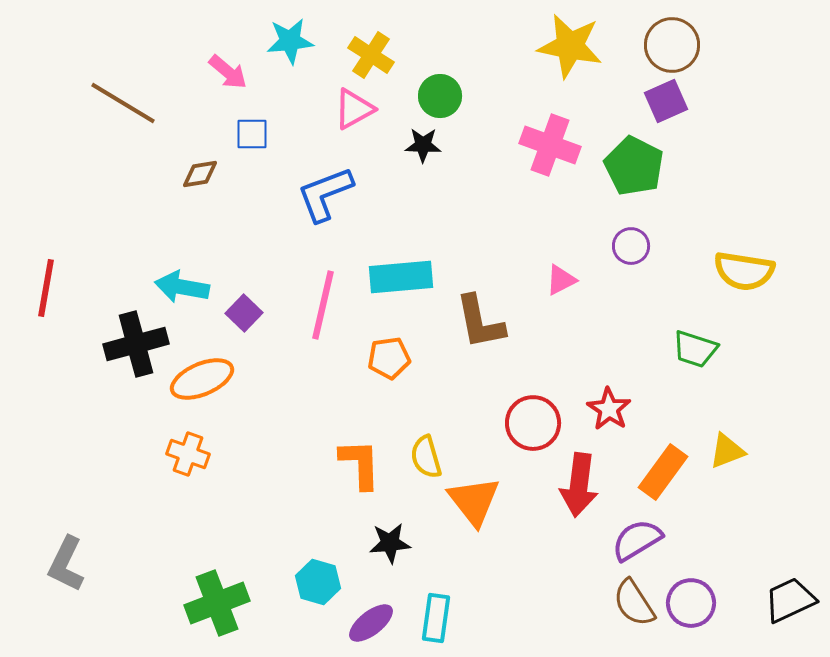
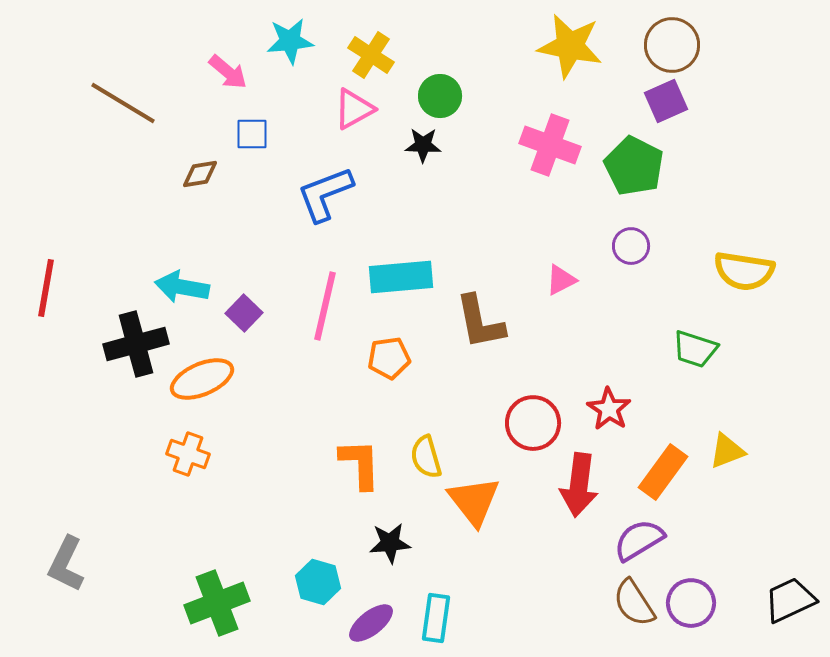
pink line at (323, 305): moved 2 px right, 1 px down
purple semicircle at (637, 540): moved 2 px right
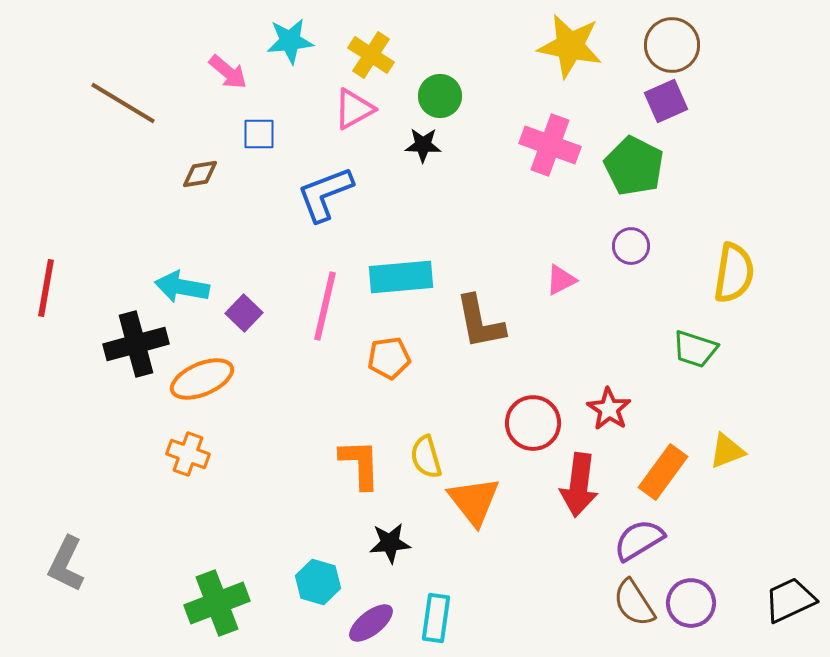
blue square at (252, 134): moved 7 px right
yellow semicircle at (744, 271): moved 10 px left, 2 px down; rotated 90 degrees counterclockwise
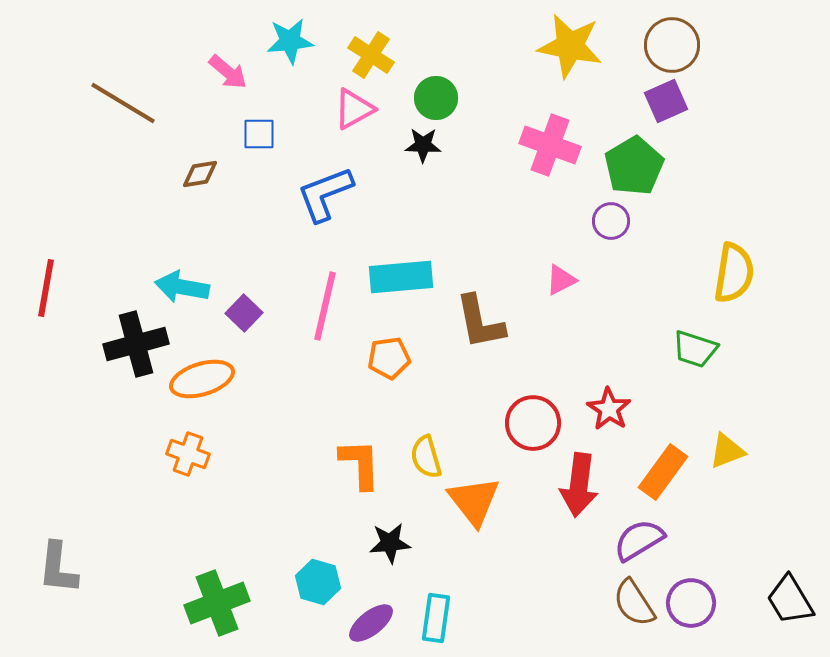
green circle at (440, 96): moved 4 px left, 2 px down
green pentagon at (634, 166): rotated 14 degrees clockwise
purple circle at (631, 246): moved 20 px left, 25 px up
orange ellipse at (202, 379): rotated 6 degrees clockwise
gray L-shape at (66, 564): moved 8 px left, 4 px down; rotated 20 degrees counterclockwise
black trapezoid at (790, 600): rotated 96 degrees counterclockwise
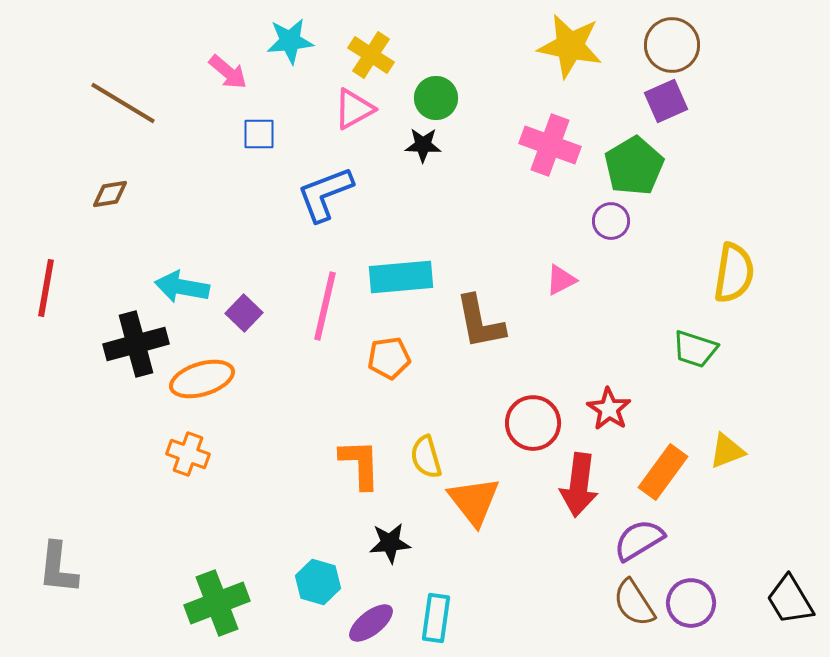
brown diamond at (200, 174): moved 90 px left, 20 px down
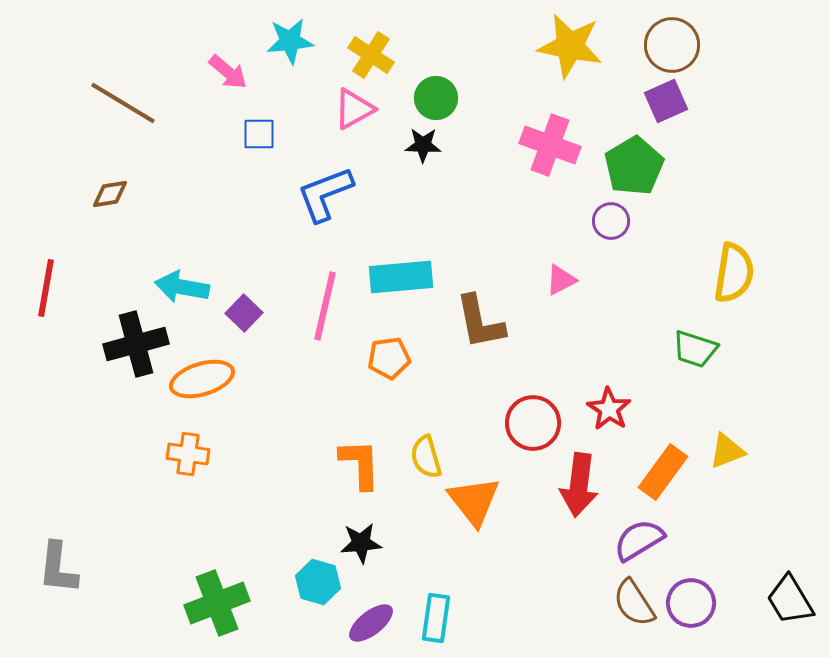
orange cross at (188, 454): rotated 12 degrees counterclockwise
black star at (390, 543): moved 29 px left
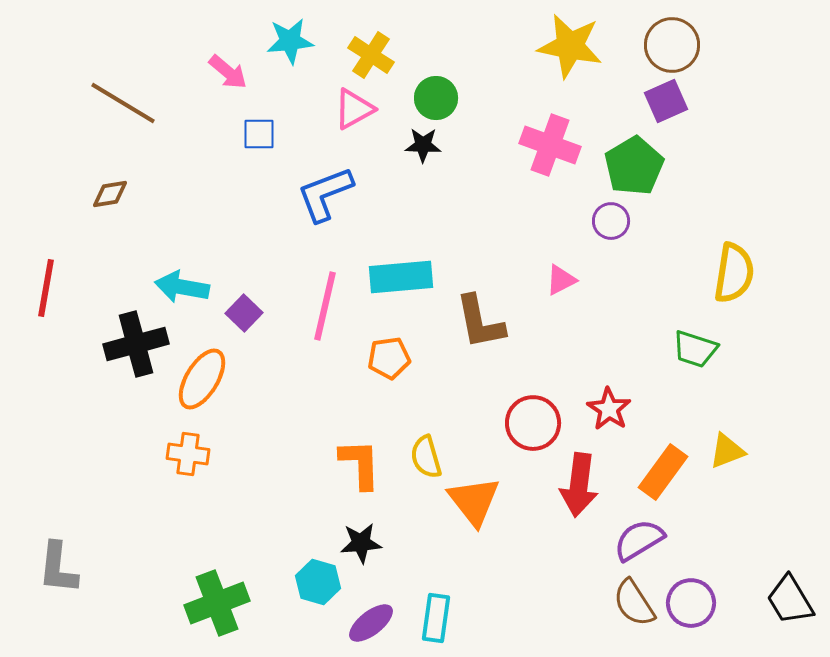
orange ellipse at (202, 379): rotated 42 degrees counterclockwise
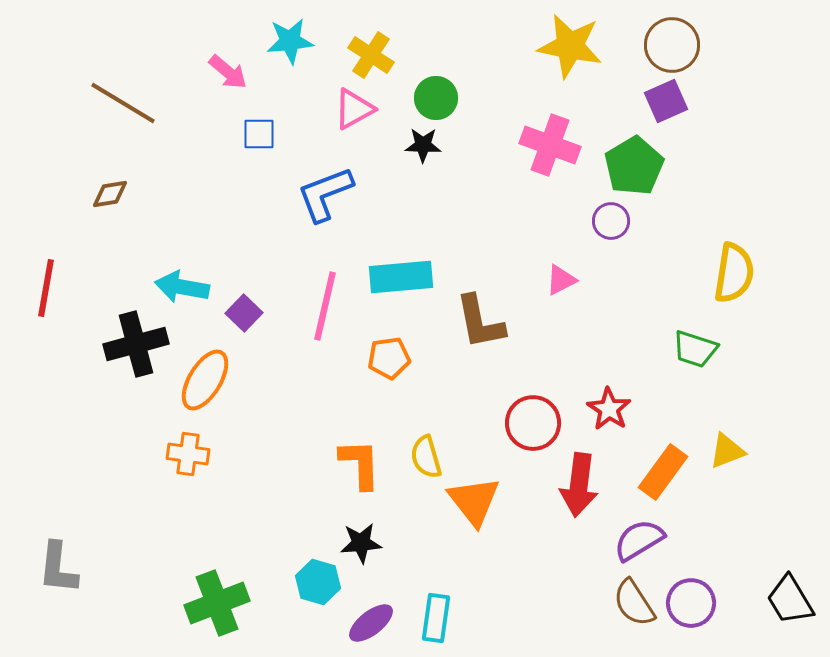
orange ellipse at (202, 379): moved 3 px right, 1 px down
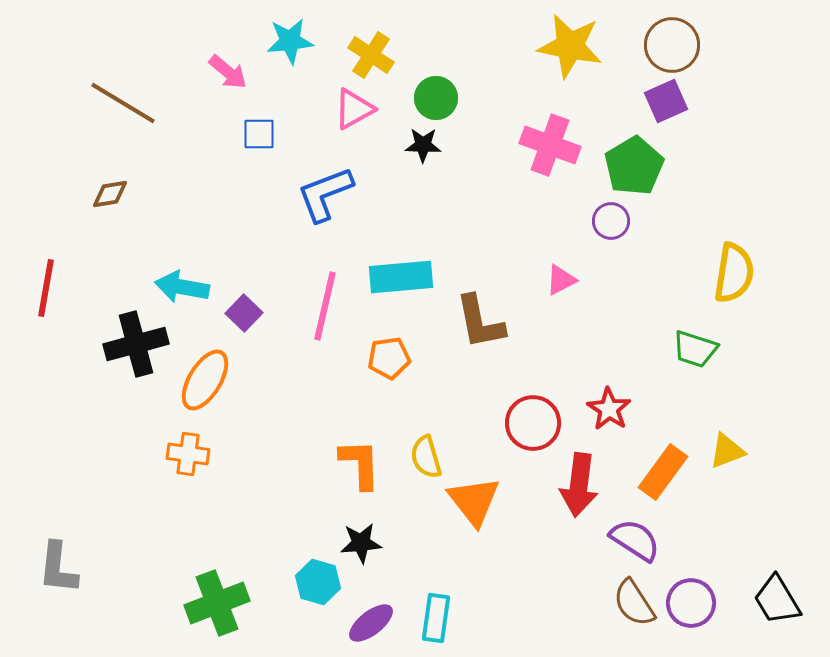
purple semicircle at (639, 540): moved 4 px left; rotated 64 degrees clockwise
black trapezoid at (790, 600): moved 13 px left
